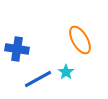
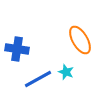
cyan star: rotated 14 degrees counterclockwise
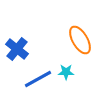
blue cross: rotated 30 degrees clockwise
cyan star: rotated 21 degrees counterclockwise
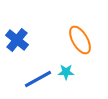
blue cross: moved 9 px up
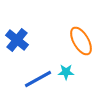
orange ellipse: moved 1 px right, 1 px down
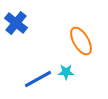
blue cross: moved 1 px left, 17 px up
